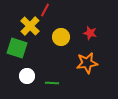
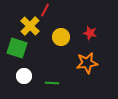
white circle: moved 3 px left
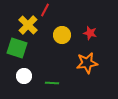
yellow cross: moved 2 px left, 1 px up
yellow circle: moved 1 px right, 2 px up
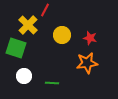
red star: moved 5 px down
green square: moved 1 px left
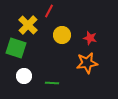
red line: moved 4 px right, 1 px down
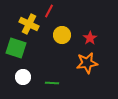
yellow cross: moved 1 px right, 1 px up; rotated 18 degrees counterclockwise
red star: rotated 24 degrees clockwise
white circle: moved 1 px left, 1 px down
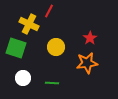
yellow circle: moved 6 px left, 12 px down
white circle: moved 1 px down
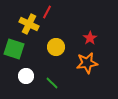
red line: moved 2 px left, 1 px down
green square: moved 2 px left, 1 px down
white circle: moved 3 px right, 2 px up
green line: rotated 40 degrees clockwise
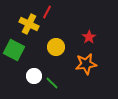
red star: moved 1 px left, 1 px up
green square: moved 1 px down; rotated 10 degrees clockwise
orange star: moved 1 px left, 1 px down
white circle: moved 8 px right
